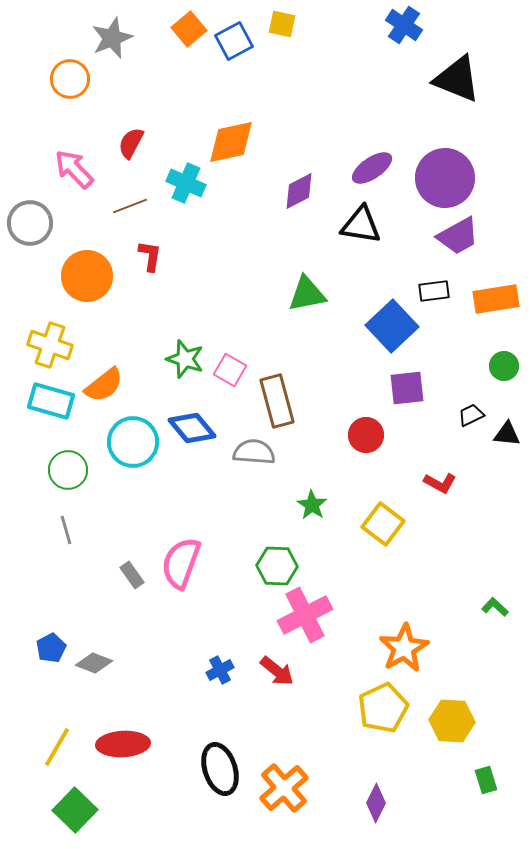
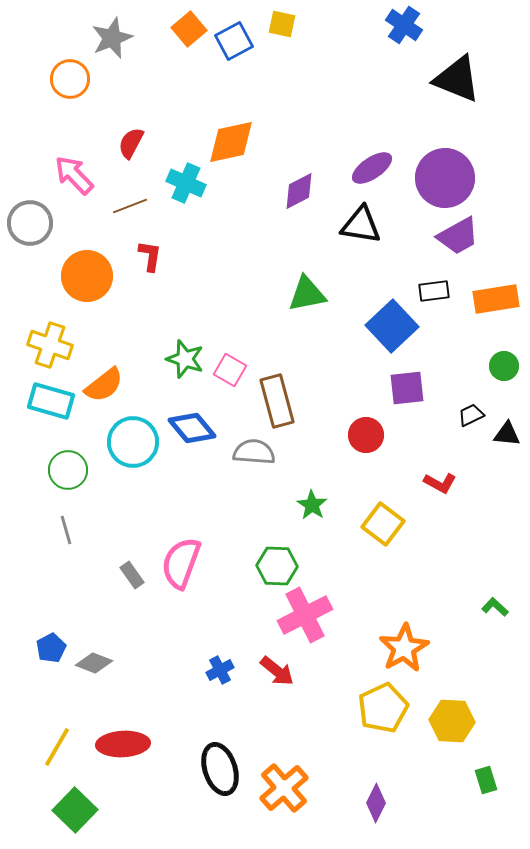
pink arrow at (74, 169): moved 6 px down
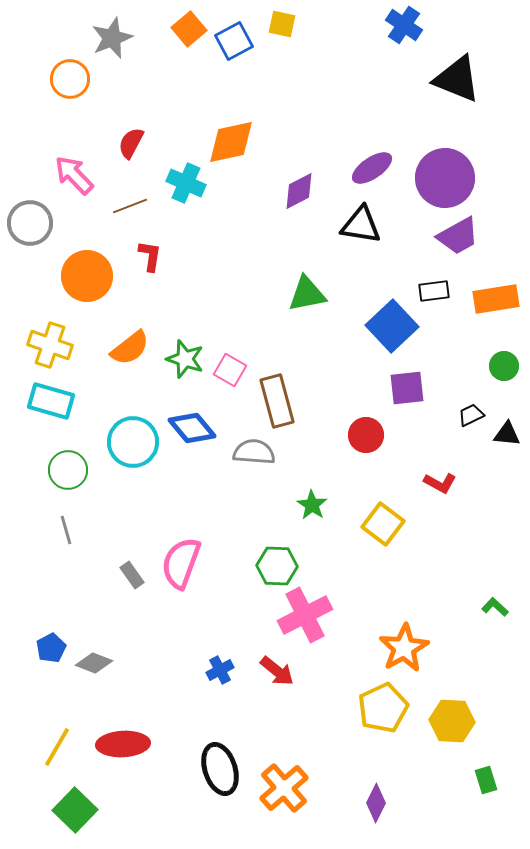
orange semicircle at (104, 385): moved 26 px right, 37 px up
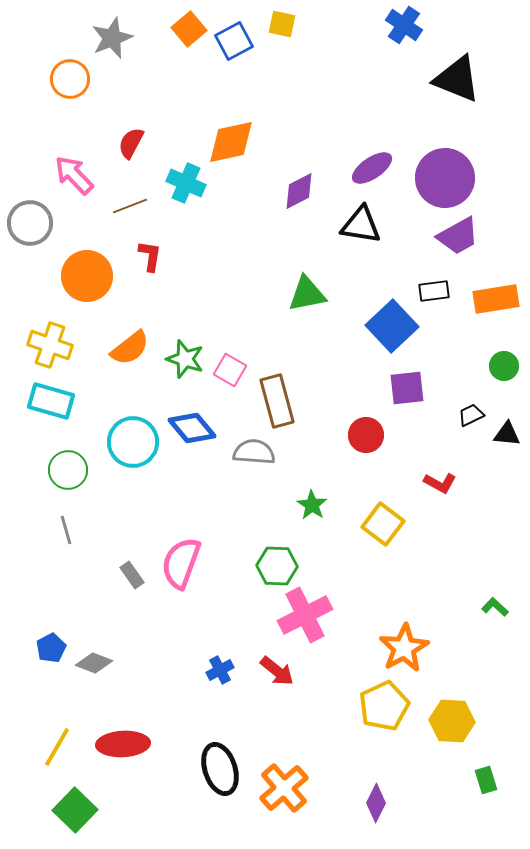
yellow pentagon at (383, 708): moved 1 px right, 2 px up
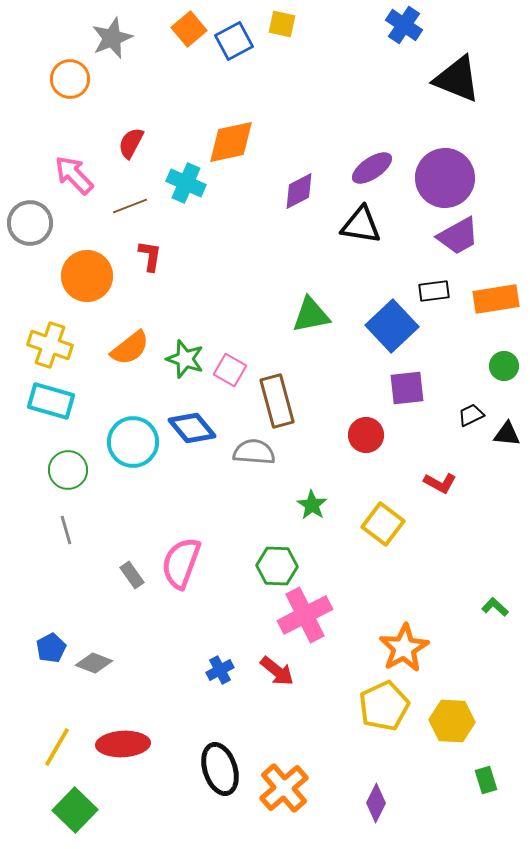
green triangle at (307, 294): moved 4 px right, 21 px down
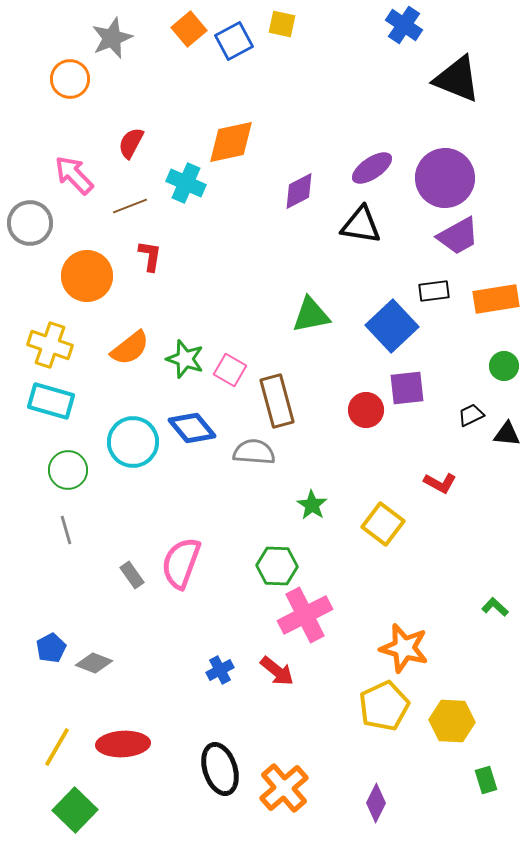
red circle at (366, 435): moved 25 px up
orange star at (404, 648): rotated 27 degrees counterclockwise
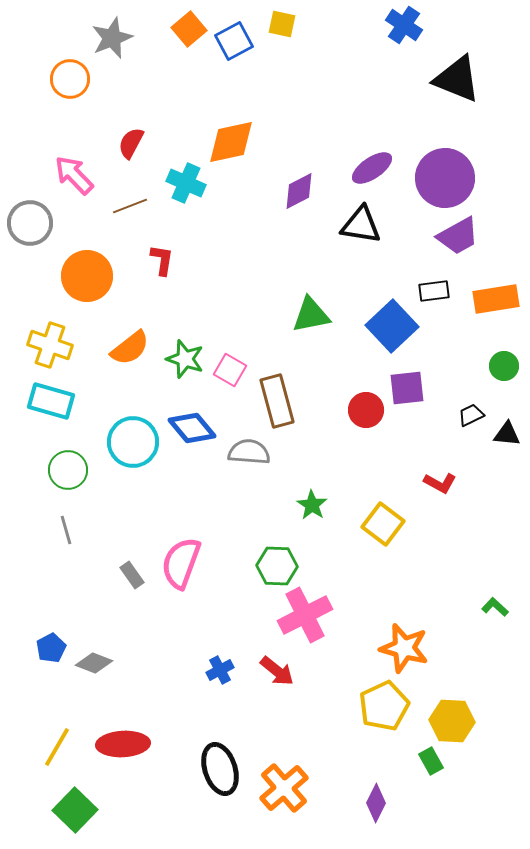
red L-shape at (150, 256): moved 12 px right, 4 px down
gray semicircle at (254, 452): moved 5 px left
green rectangle at (486, 780): moved 55 px left, 19 px up; rotated 12 degrees counterclockwise
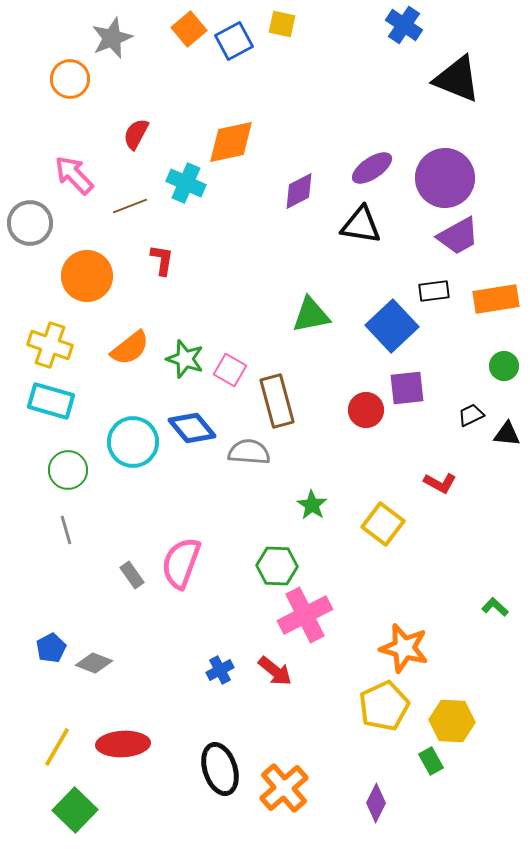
red semicircle at (131, 143): moved 5 px right, 9 px up
red arrow at (277, 671): moved 2 px left
